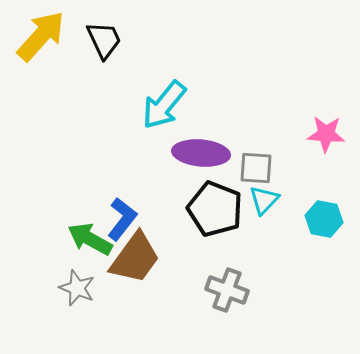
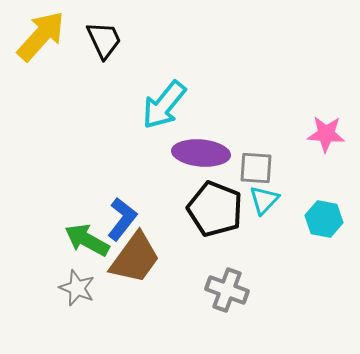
green arrow: moved 3 px left, 1 px down
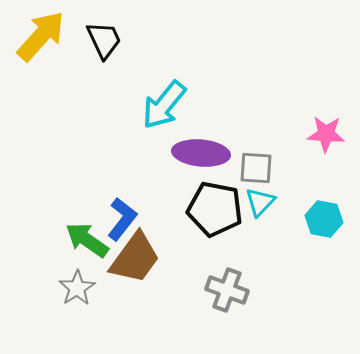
cyan triangle: moved 4 px left, 2 px down
black pentagon: rotated 10 degrees counterclockwise
green arrow: rotated 6 degrees clockwise
gray star: rotated 18 degrees clockwise
